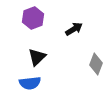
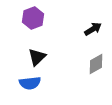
black arrow: moved 19 px right
gray diamond: rotated 40 degrees clockwise
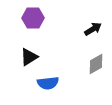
purple hexagon: rotated 20 degrees clockwise
black triangle: moved 8 px left; rotated 12 degrees clockwise
blue semicircle: moved 18 px right
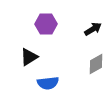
purple hexagon: moved 13 px right, 6 px down
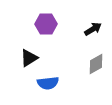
black triangle: moved 1 px down
